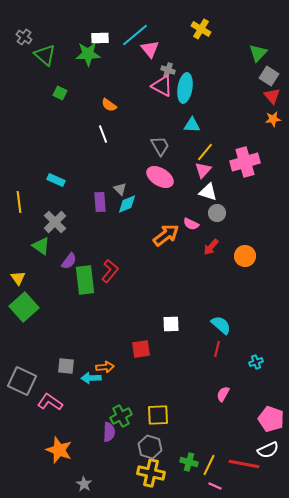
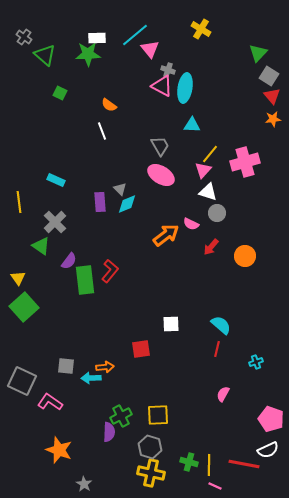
white rectangle at (100, 38): moved 3 px left
white line at (103, 134): moved 1 px left, 3 px up
yellow line at (205, 152): moved 5 px right, 2 px down
pink ellipse at (160, 177): moved 1 px right, 2 px up
yellow line at (209, 465): rotated 25 degrees counterclockwise
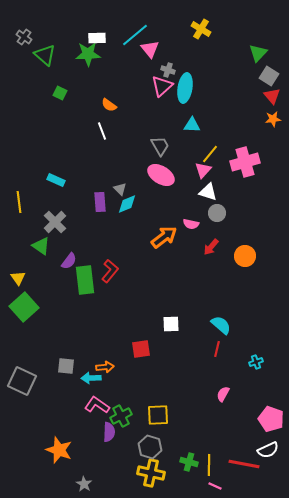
pink triangle at (162, 86): rotated 50 degrees clockwise
pink semicircle at (191, 224): rotated 14 degrees counterclockwise
orange arrow at (166, 235): moved 2 px left, 2 px down
pink L-shape at (50, 402): moved 47 px right, 3 px down
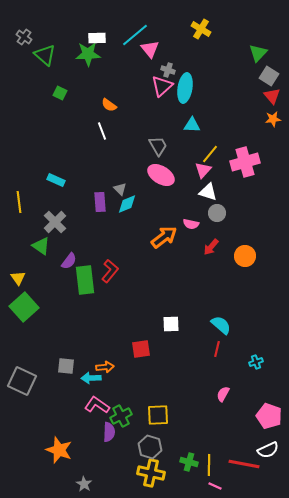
gray trapezoid at (160, 146): moved 2 px left
pink pentagon at (271, 419): moved 2 px left, 3 px up
